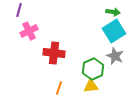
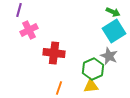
green arrow: rotated 16 degrees clockwise
pink cross: moved 1 px up
gray star: moved 6 px left
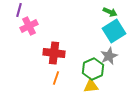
green arrow: moved 3 px left
pink cross: moved 4 px up
gray star: rotated 24 degrees clockwise
orange line: moved 3 px left, 10 px up
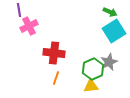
purple line: rotated 24 degrees counterclockwise
gray star: moved 6 px down
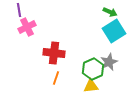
pink cross: moved 2 px left, 1 px down
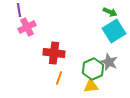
gray star: rotated 24 degrees counterclockwise
orange line: moved 3 px right
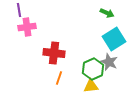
green arrow: moved 3 px left, 1 px down
pink cross: rotated 18 degrees clockwise
cyan square: moved 8 px down
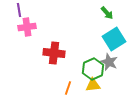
green arrow: rotated 24 degrees clockwise
orange line: moved 9 px right, 10 px down
yellow triangle: moved 2 px right, 1 px up
